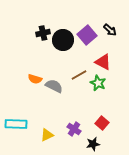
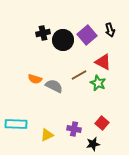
black arrow: rotated 32 degrees clockwise
purple cross: rotated 24 degrees counterclockwise
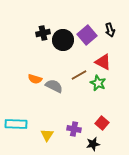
yellow triangle: rotated 32 degrees counterclockwise
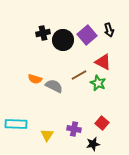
black arrow: moved 1 px left
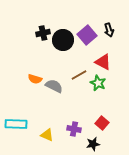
yellow triangle: rotated 40 degrees counterclockwise
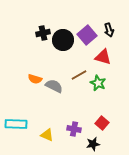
red triangle: moved 5 px up; rotated 12 degrees counterclockwise
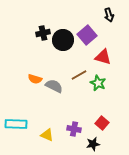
black arrow: moved 15 px up
